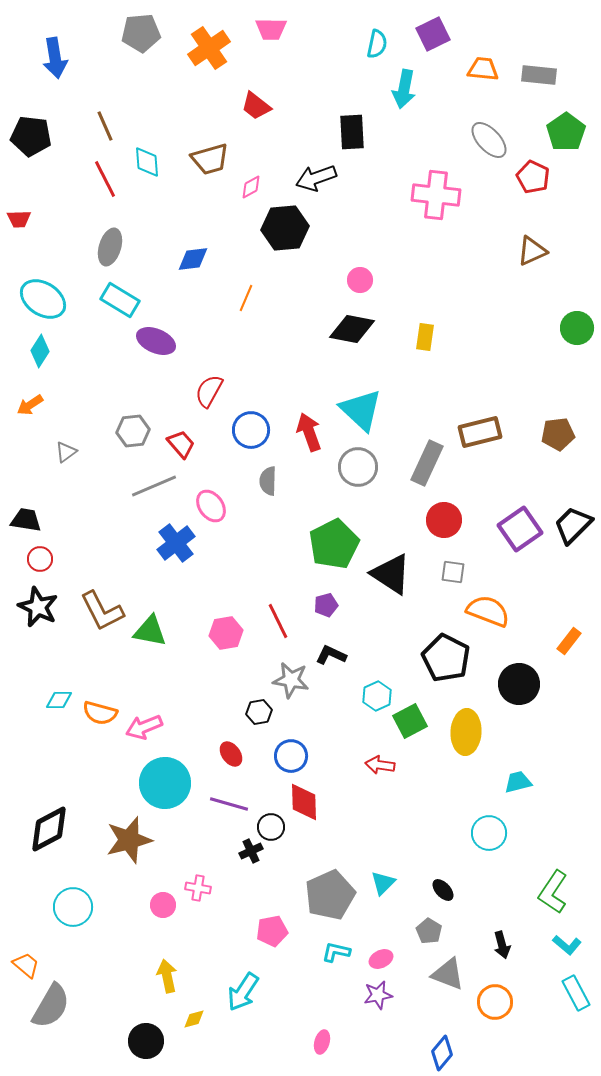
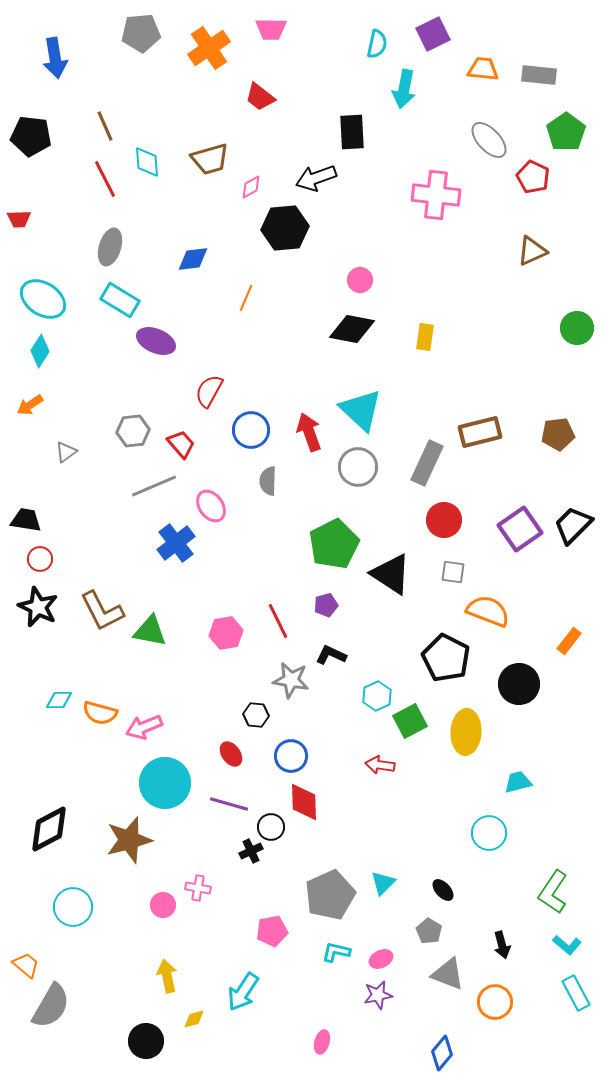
red trapezoid at (256, 106): moved 4 px right, 9 px up
black hexagon at (259, 712): moved 3 px left, 3 px down; rotated 15 degrees clockwise
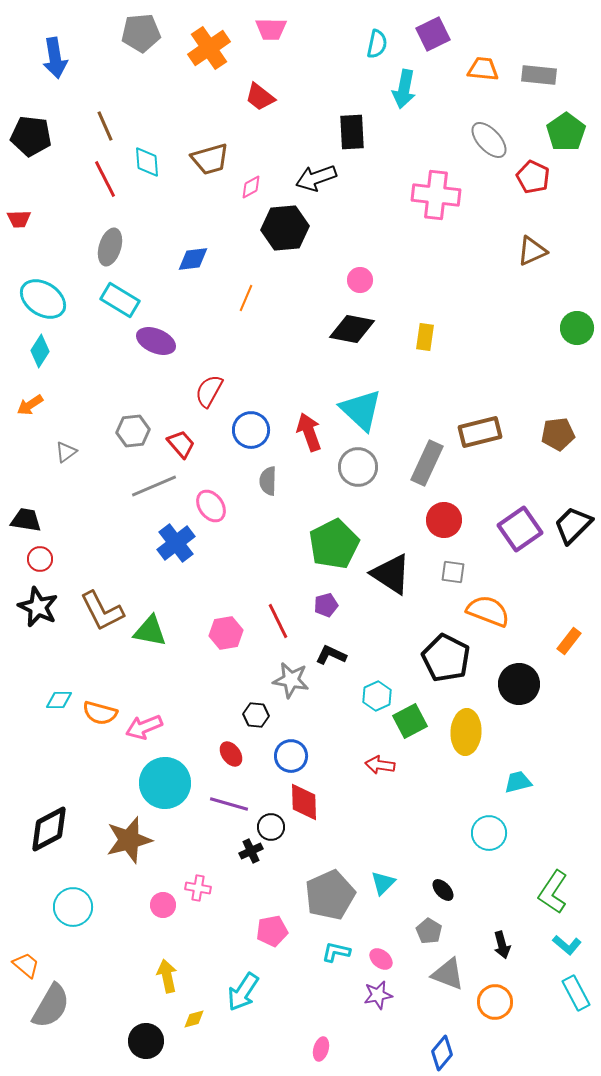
pink ellipse at (381, 959): rotated 65 degrees clockwise
pink ellipse at (322, 1042): moved 1 px left, 7 px down
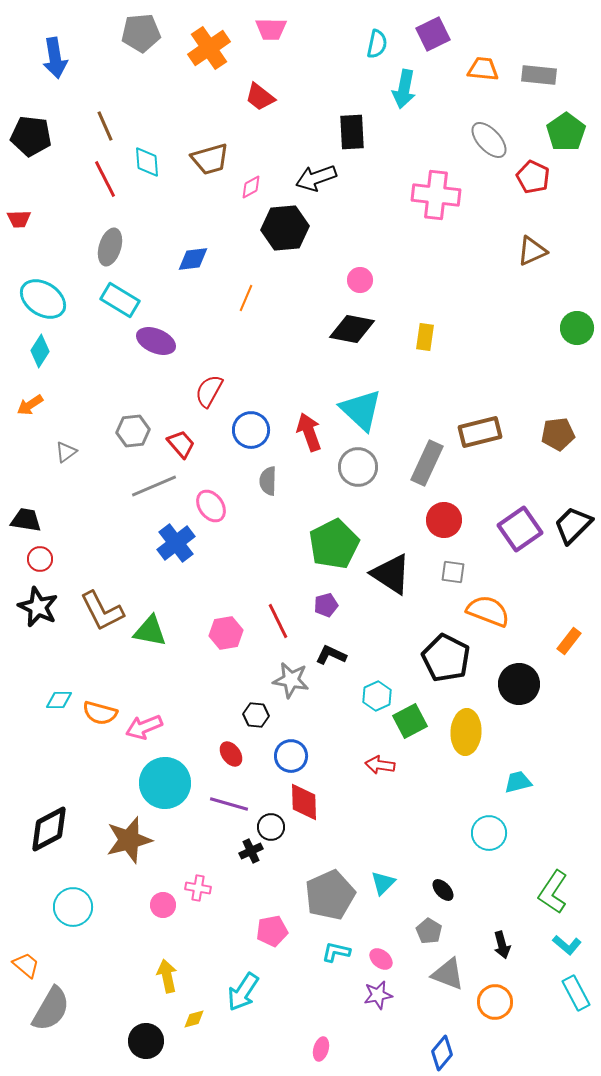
gray semicircle at (51, 1006): moved 3 px down
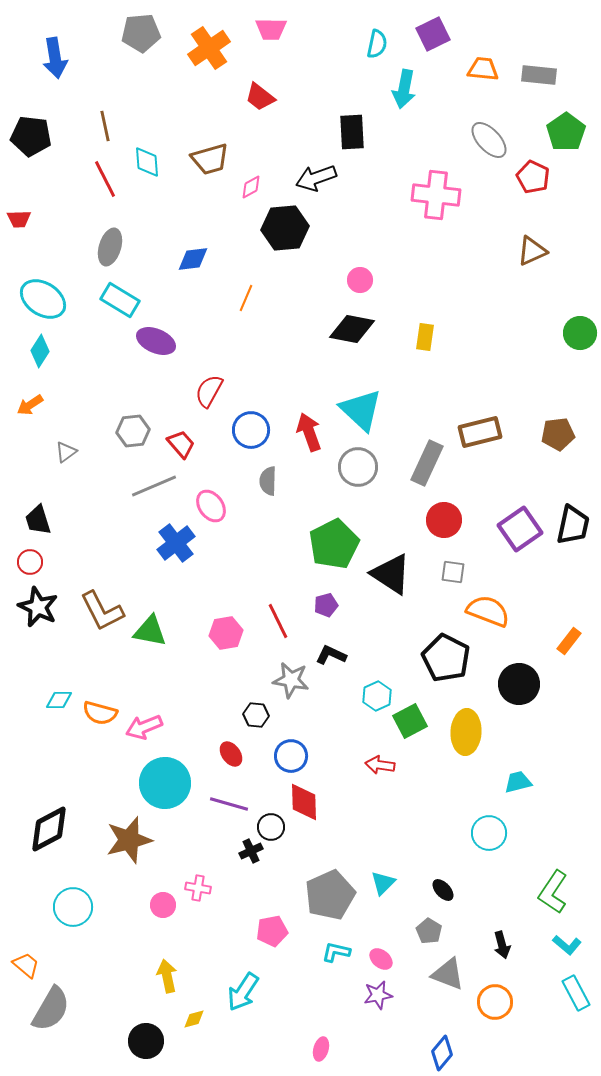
brown line at (105, 126): rotated 12 degrees clockwise
green circle at (577, 328): moved 3 px right, 5 px down
black trapezoid at (26, 520): moved 12 px right; rotated 116 degrees counterclockwise
black trapezoid at (573, 525): rotated 147 degrees clockwise
red circle at (40, 559): moved 10 px left, 3 px down
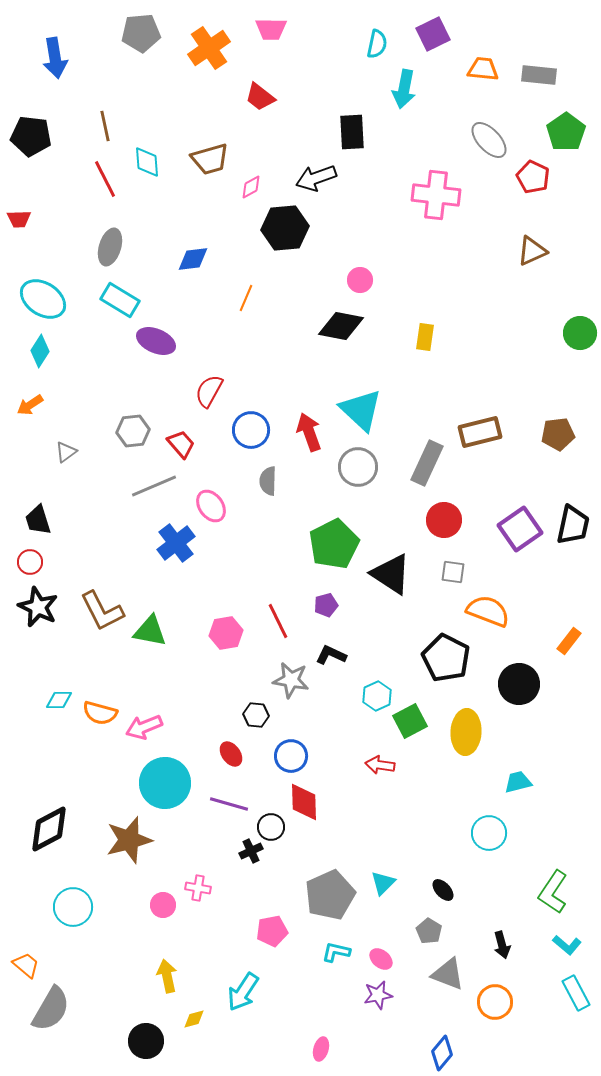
black diamond at (352, 329): moved 11 px left, 3 px up
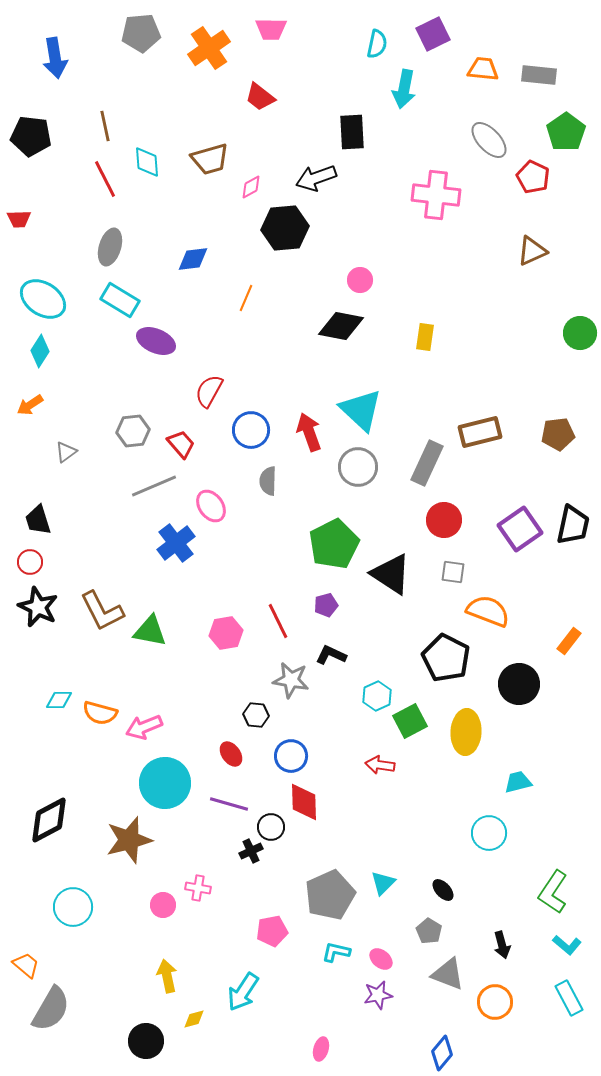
black diamond at (49, 829): moved 9 px up
cyan rectangle at (576, 993): moved 7 px left, 5 px down
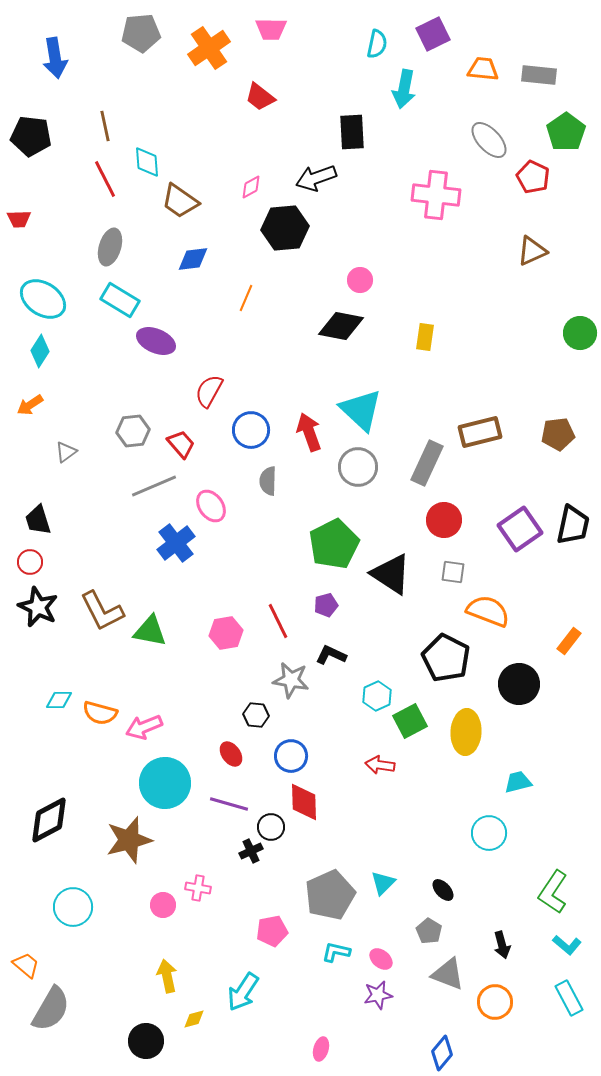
brown trapezoid at (210, 159): moved 30 px left, 42 px down; rotated 51 degrees clockwise
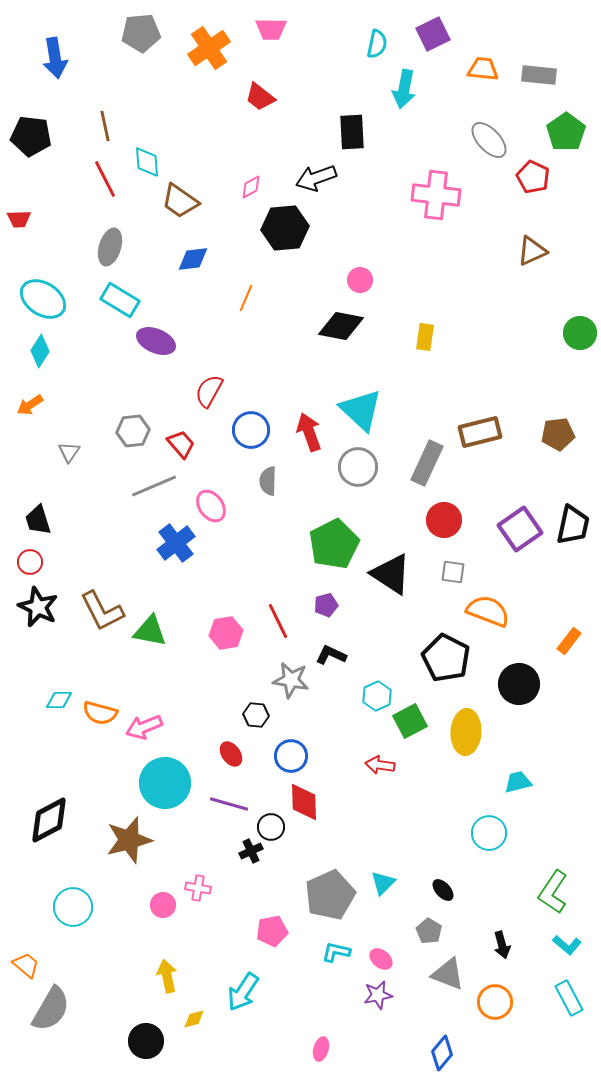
gray triangle at (66, 452): moved 3 px right; rotated 20 degrees counterclockwise
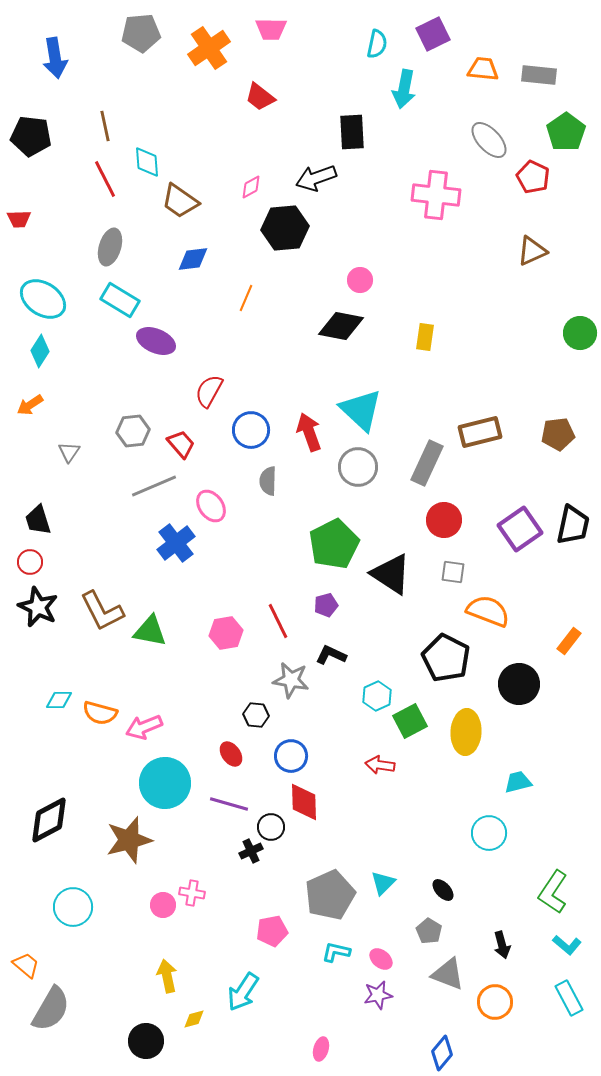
pink cross at (198, 888): moved 6 px left, 5 px down
